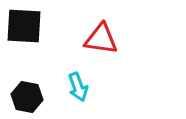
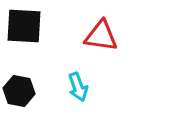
red triangle: moved 3 px up
black hexagon: moved 8 px left, 6 px up
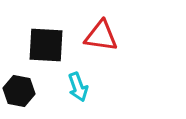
black square: moved 22 px right, 19 px down
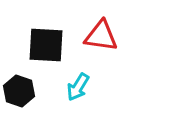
cyan arrow: rotated 52 degrees clockwise
black hexagon: rotated 8 degrees clockwise
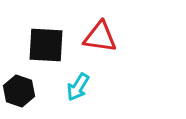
red triangle: moved 1 px left, 1 px down
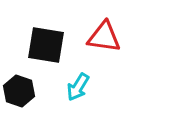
red triangle: moved 4 px right
black square: rotated 6 degrees clockwise
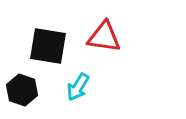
black square: moved 2 px right, 1 px down
black hexagon: moved 3 px right, 1 px up
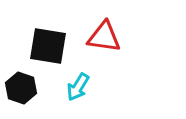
black hexagon: moved 1 px left, 2 px up
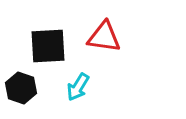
black square: rotated 12 degrees counterclockwise
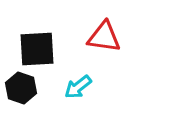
black square: moved 11 px left, 3 px down
cyan arrow: rotated 20 degrees clockwise
